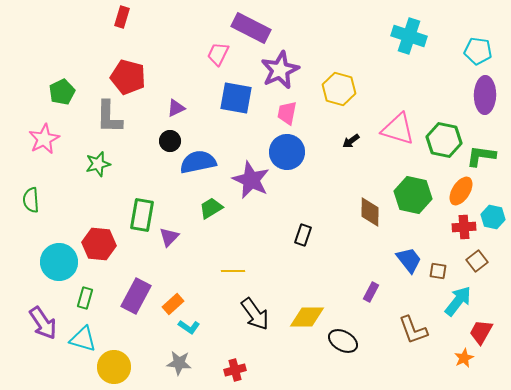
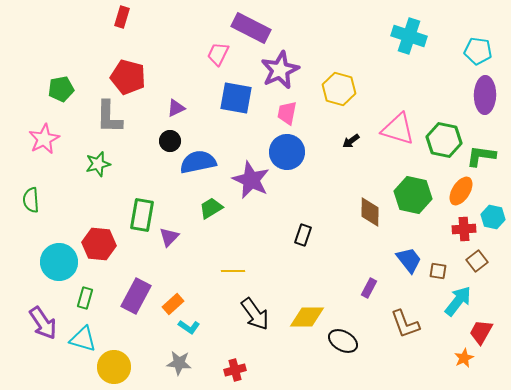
green pentagon at (62, 92): moved 1 px left, 3 px up; rotated 15 degrees clockwise
red cross at (464, 227): moved 2 px down
purple rectangle at (371, 292): moved 2 px left, 4 px up
brown L-shape at (413, 330): moved 8 px left, 6 px up
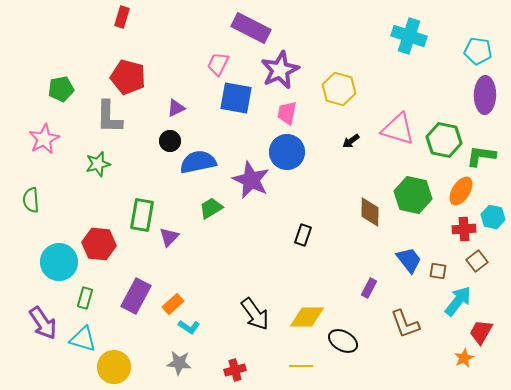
pink trapezoid at (218, 54): moved 10 px down
yellow line at (233, 271): moved 68 px right, 95 px down
